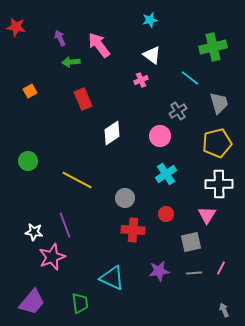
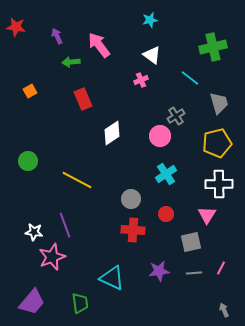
purple arrow: moved 3 px left, 2 px up
gray cross: moved 2 px left, 5 px down
gray circle: moved 6 px right, 1 px down
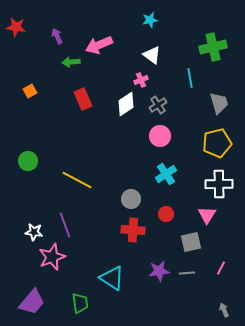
pink arrow: rotated 76 degrees counterclockwise
cyan line: rotated 42 degrees clockwise
gray cross: moved 18 px left, 11 px up
white diamond: moved 14 px right, 29 px up
gray line: moved 7 px left
cyan triangle: rotated 8 degrees clockwise
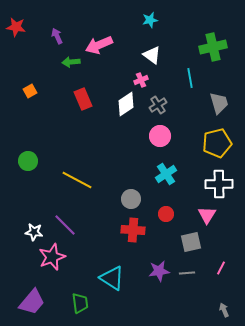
purple line: rotated 25 degrees counterclockwise
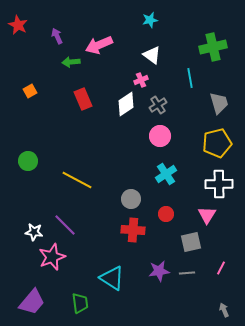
red star: moved 2 px right, 2 px up; rotated 18 degrees clockwise
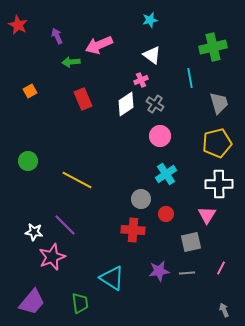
gray cross: moved 3 px left, 1 px up; rotated 24 degrees counterclockwise
gray circle: moved 10 px right
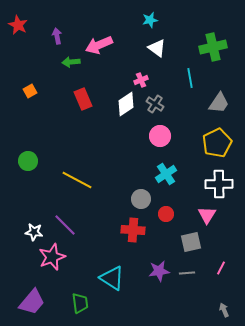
purple arrow: rotated 14 degrees clockwise
white triangle: moved 5 px right, 7 px up
gray trapezoid: rotated 50 degrees clockwise
yellow pentagon: rotated 12 degrees counterclockwise
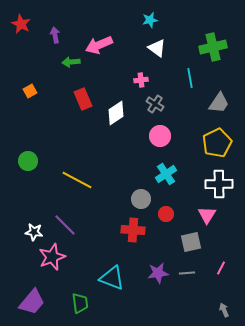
red star: moved 3 px right, 1 px up
purple arrow: moved 2 px left, 1 px up
pink cross: rotated 16 degrees clockwise
white diamond: moved 10 px left, 9 px down
purple star: moved 1 px left, 2 px down
cyan triangle: rotated 12 degrees counterclockwise
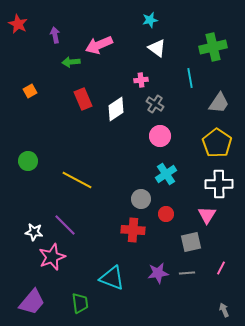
red star: moved 3 px left
white diamond: moved 4 px up
yellow pentagon: rotated 12 degrees counterclockwise
